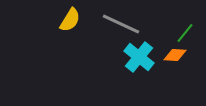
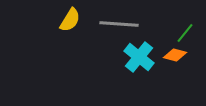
gray line: moved 2 px left; rotated 21 degrees counterclockwise
orange diamond: rotated 10 degrees clockwise
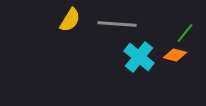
gray line: moved 2 px left
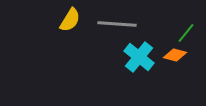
green line: moved 1 px right
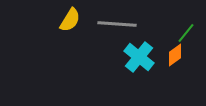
orange diamond: rotated 50 degrees counterclockwise
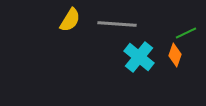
green line: rotated 25 degrees clockwise
orange diamond: rotated 35 degrees counterclockwise
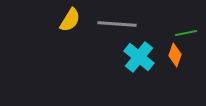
green line: rotated 15 degrees clockwise
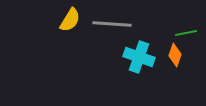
gray line: moved 5 px left
cyan cross: rotated 20 degrees counterclockwise
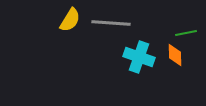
gray line: moved 1 px left, 1 px up
orange diamond: rotated 20 degrees counterclockwise
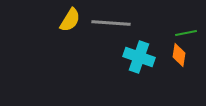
orange diamond: moved 4 px right; rotated 10 degrees clockwise
